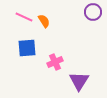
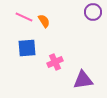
purple triangle: moved 4 px right, 1 px up; rotated 50 degrees clockwise
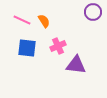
pink line: moved 2 px left, 3 px down
blue square: rotated 12 degrees clockwise
pink cross: moved 3 px right, 16 px up
purple triangle: moved 7 px left, 15 px up; rotated 15 degrees clockwise
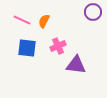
orange semicircle: rotated 120 degrees counterclockwise
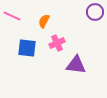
purple circle: moved 2 px right
pink line: moved 10 px left, 4 px up
pink cross: moved 1 px left, 3 px up
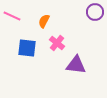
pink cross: rotated 28 degrees counterclockwise
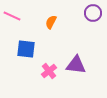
purple circle: moved 2 px left, 1 px down
orange semicircle: moved 7 px right, 1 px down
pink cross: moved 8 px left, 28 px down; rotated 14 degrees clockwise
blue square: moved 1 px left, 1 px down
